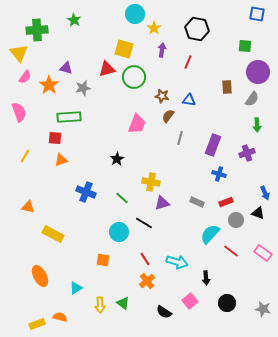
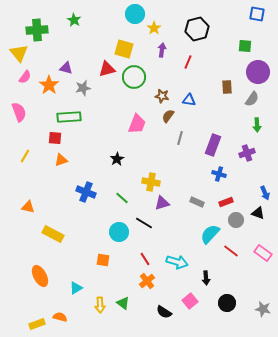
black hexagon at (197, 29): rotated 25 degrees counterclockwise
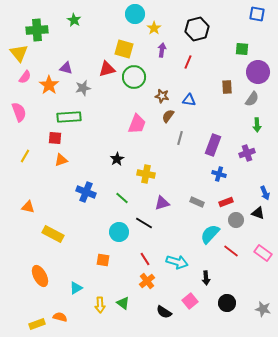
green square at (245, 46): moved 3 px left, 3 px down
yellow cross at (151, 182): moved 5 px left, 8 px up
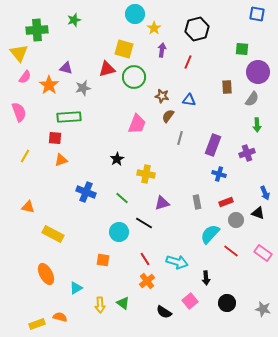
green star at (74, 20): rotated 24 degrees clockwise
gray rectangle at (197, 202): rotated 56 degrees clockwise
orange ellipse at (40, 276): moved 6 px right, 2 px up
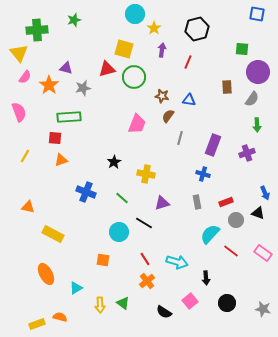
black star at (117, 159): moved 3 px left, 3 px down
blue cross at (219, 174): moved 16 px left
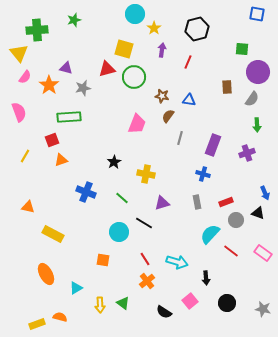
red square at (55, 138): moved 3 px left, 2 px down; rotated 24 degrees counterclockwise
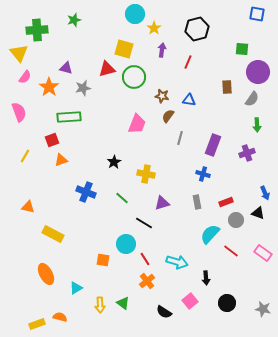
orange star at (49, 85): moved 2 px down
cyan circle at (119, 232): moved 7 px right, 12 px down
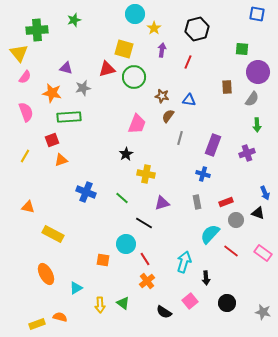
orange star at (49, 87): moved 3 px right, 6 px down; rotated 24 degrees counterclockwise
pink semicircle at (19, 112): moved 7 px right
black star at (114, 162): moved 12 px right, 8 px up
cyan arrow at (177, 262): moved 7 px right; rotated 90 degrees counterclockwise
gray star at (263, 309): moved 3 px down
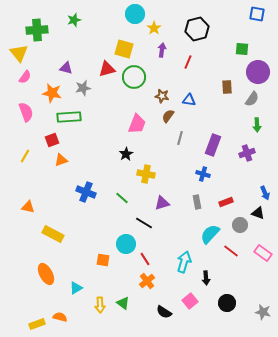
gray circle at (236, 220): moved 4 px right, 5 px down
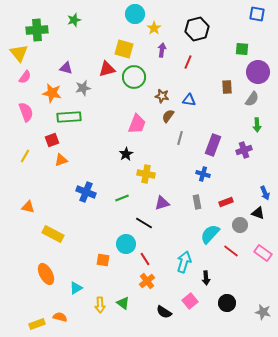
purple cross at (247, 153): moved 3 px left, 3 px up
green line at (122, 198): rotated 64 degrees counterclockwise
